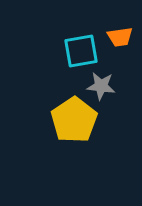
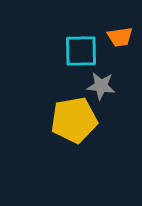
cyan square: rotated 9 degrees clockwise
yellow pentagon: rotated 24 degrees clockwise
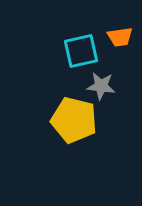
cyan square: rotated 12 degrees counterclockwise
yellow pentagon: rotated 24 degrees clockwise
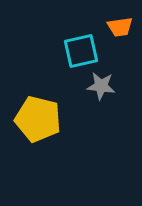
orange trapezoid: moved 10 px up
yellow pentagon: moved 36 px left, 1 px up
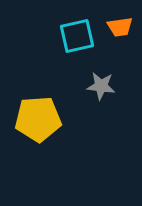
cyan square: moved 4 px left, 15 px up
yellow pentagon: rotated 18 degrees counterclockwise
